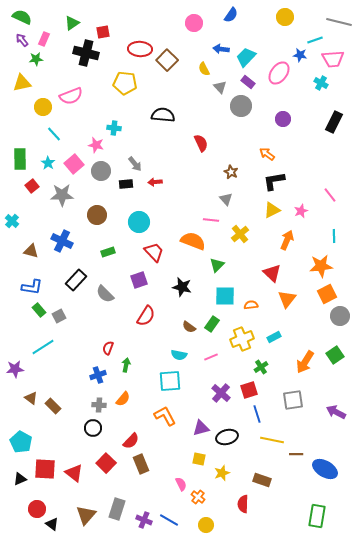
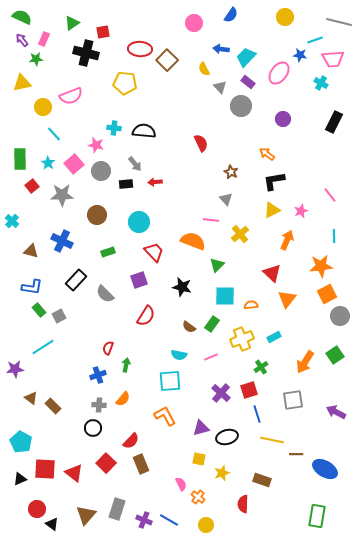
black semicircle at (163, 115): moved 19 px left, 16 px down
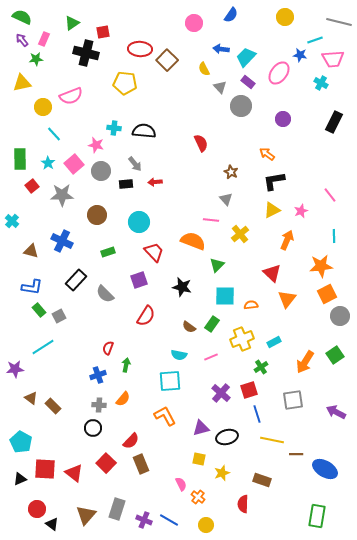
cyan rectangle at (274, 337): moved 5 px down
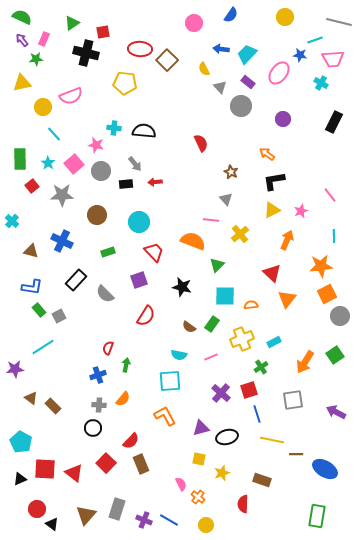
cyan trapezoid at (246, 57): moved 1 px right, 3 px up
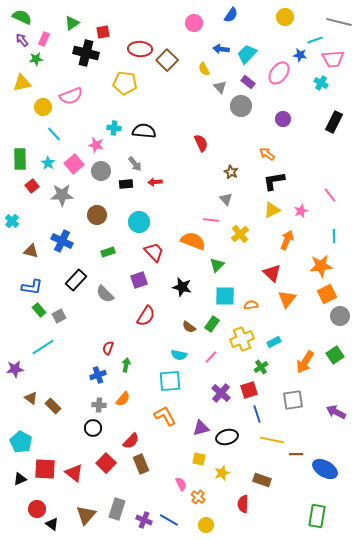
pink line at (211, 357): rotated 24 degrees counterclockwise
